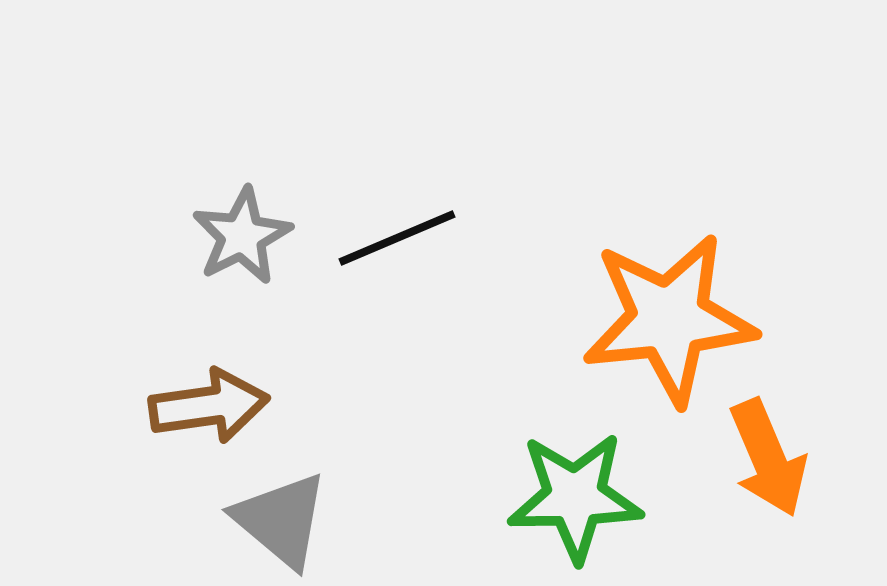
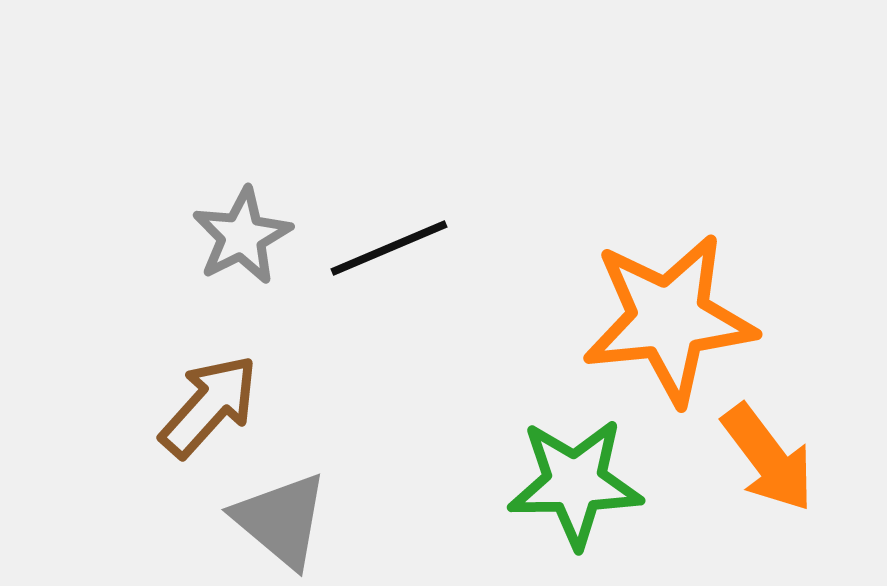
black line: moved 8 px left, 10 px down
brown arrow: rotated 40 degrees counterclockwise
orange arrow: rotated 14 degrees counterclockwise
green star: moved 14 px up
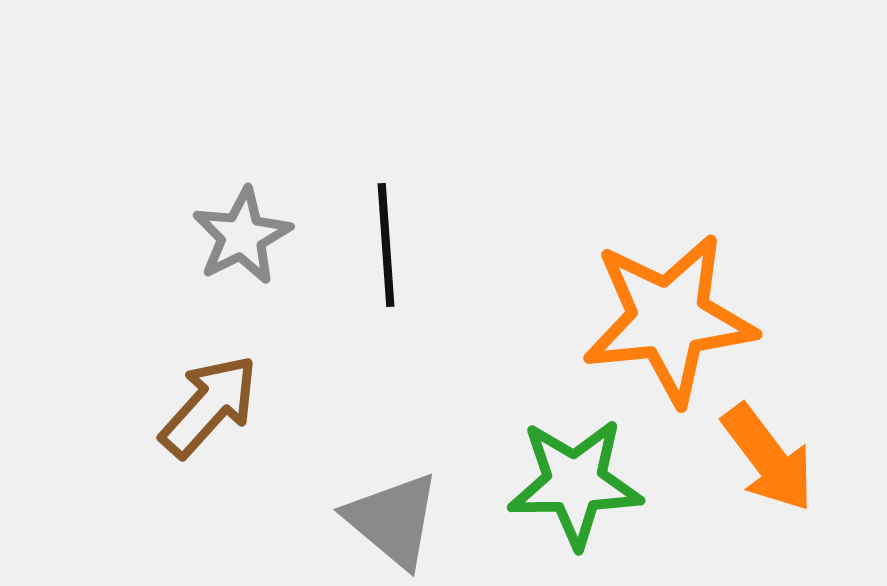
black line: moved 3 px left, 3 px up; rotated 71 degrees counterclockwise
gray triangle: moved 112 px right
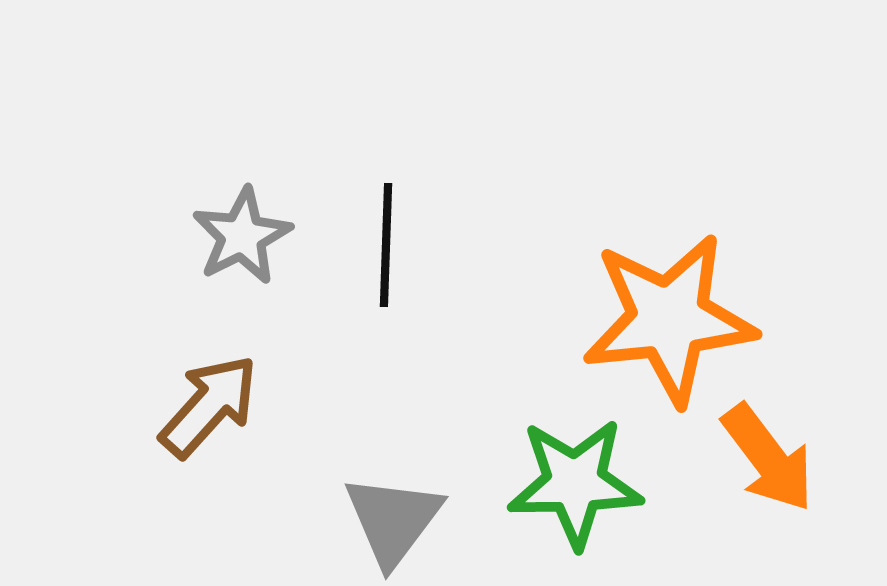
black line: rotated 6 degrees clockwise
gray triangle: rotated 27 degrees clockwise
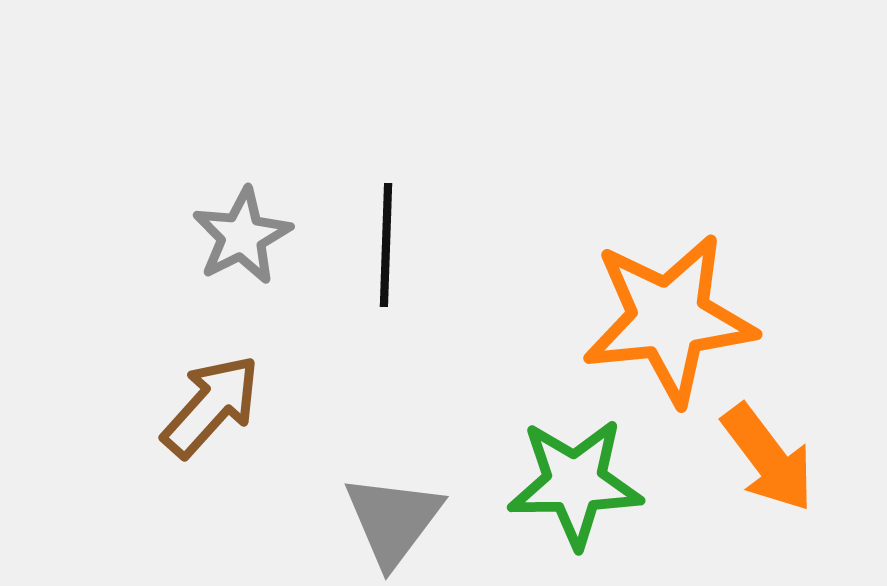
brown arrow: moved 2 px right
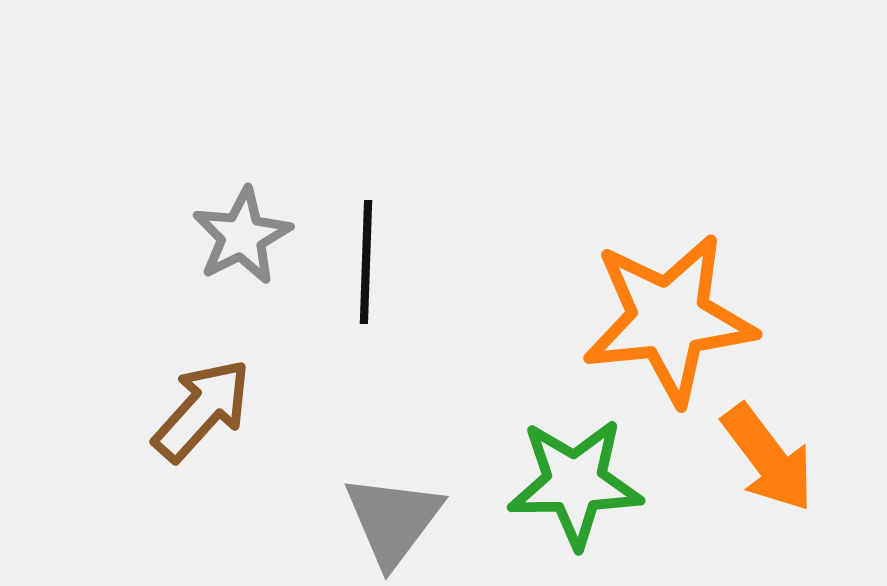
black line: moved 20 px left, 17 px down
brown arrow: moved 9 px left, 4 px down
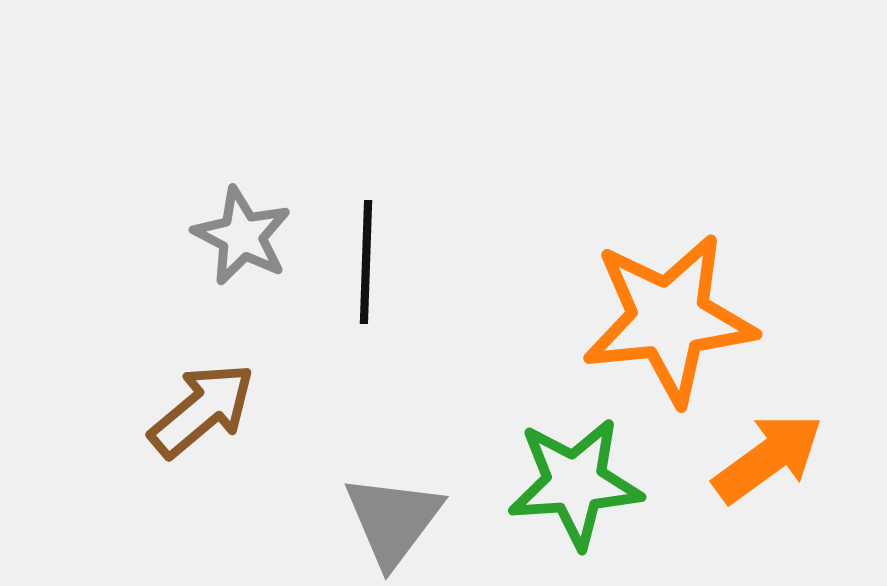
gray star: rotated 18 degrees counterclockwise
brown arrow: rotated 8 degrees clockwise
orange arrow: rotated 89 degrees counterclockwise
green star: rotated 3 degrees counterclockwise
